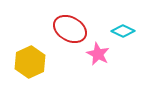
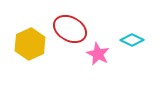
cyan diamond: moved 9 px right, 9 px down
yellow hexagon: moved 18 px up
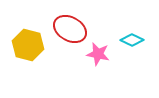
yellow hexagon: moved 2 px left, 1 px down; rotated 20 degrees counterclockwise
pink star: rotated 15 degrees counterclockwise
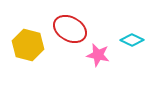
pink star: moved 1 px down
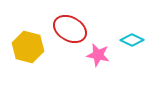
yellow hexagon: moved 2 px down
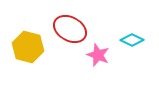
pink star: rotated 10 degrees clockwise
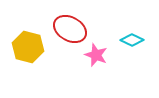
pink star: moved 2 px left
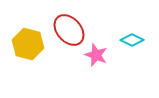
red ellipse: moved 1 px left, 1 px down; rotated 20 degrees clockwise
yellow hexagon: moved 3 px up
